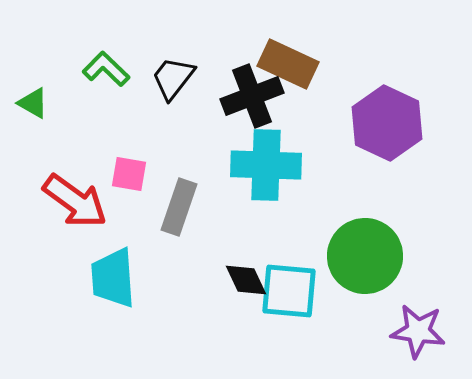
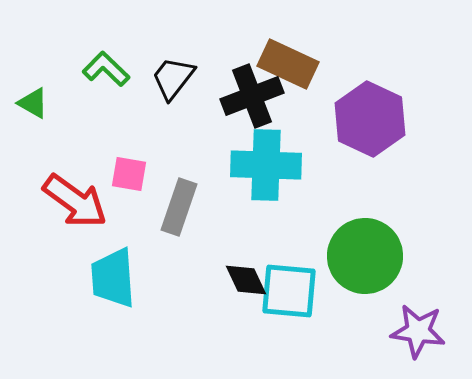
purple hexagon: moved 17 px left, 4 px up
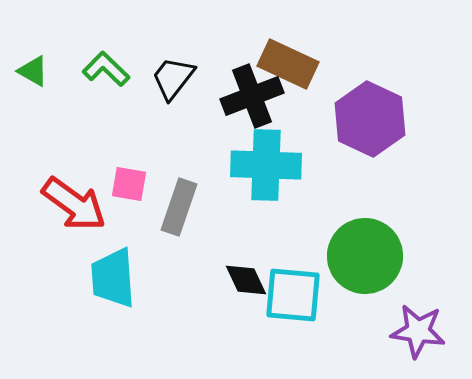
green triangle: moved 32 px up
pink square: moved 10 px down
red arrow: moved 1 px left, 3 px down
cyan square: moved 4 px right, 4 px down
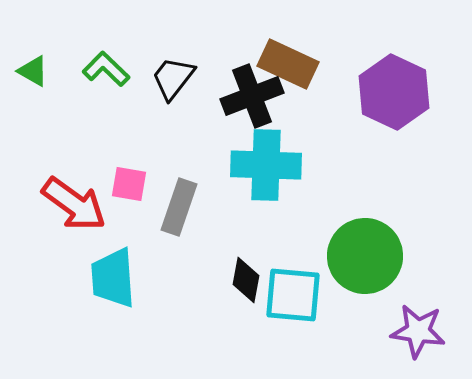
purple hexagon: moved 24 px right, 27 px up
black diamond: rotated 36 degrees clockwise
